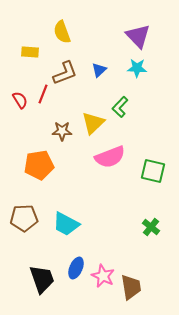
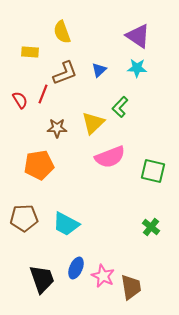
purple triangle: rotated 12 degrees counterclockwise
brown star: moved 5 px left, 3 px up
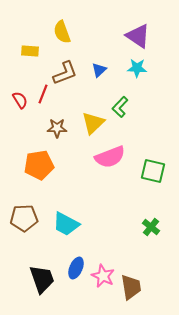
yellow rectangle: moved 1 px up
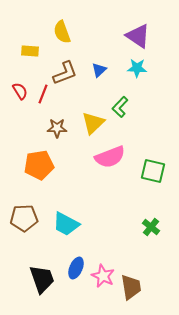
red semicircle: moved 9 px up
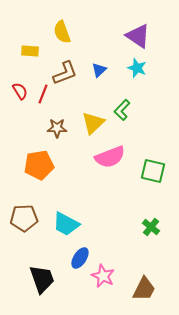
cyan star: rotated 18 degrees clockwise
green L-shape: moved 2 px right, 3 px down
blue ellipse: moved 4 px right, 10 px up; rotated 10 degrees clockwise
brown trapezoid: moved 13 px right, 2 px down; rotated 36 degrees clockwise
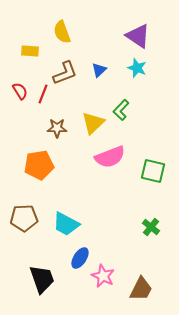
green L-shape: moved 1 px left
brown trapezoid: moved 3 px left
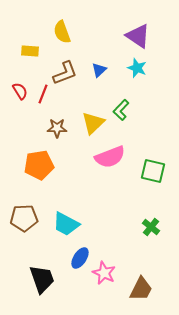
pink star: moved 1 px right, 3 px up
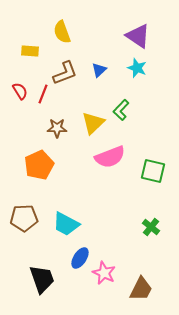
orange pentagon: rotated 16 degrees counterclockwise
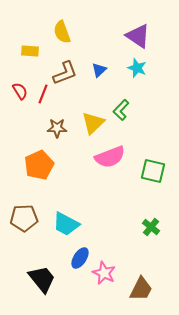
black trapezoid: rotated 20 degrees counterclockwise
